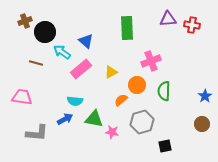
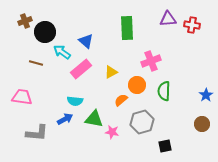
blue star: moved 1 px right, 1 px up
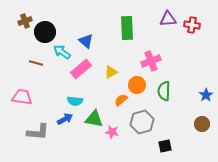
gray L-shape: moved 1 px right, 1 px up
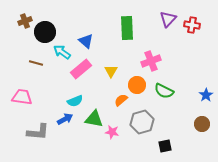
purple triangle: rotated 42 degrees counterclockwise
yellow triangle: moved 1 px up; rotated 32 degrees counterclockwise
green semicircle: rotated 66 degrees counterclockwise
cyan semicircle: rotated 28 degrees counterclockwise
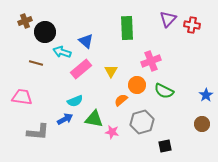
cyan arrow: rotated 18 degrees counterclockwise
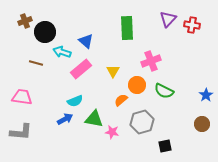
yellow triangle: moved 2 px right
gray L-shape: moved 17 px left
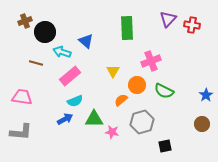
pink rectangle: moved 11 px left, 7 px down
green triangle: rotated 12 degrees counterclockwise
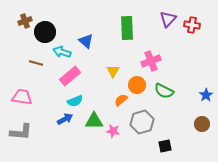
green triangle: moved 2 px down
pink star: moved 1 px right, 1 px up
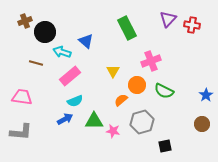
green rectangle: rotated 25 degrees counterclockwise
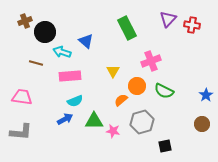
pink rectangle: rotated 35 degrees clockwise
orange circle: moved 1 px down
